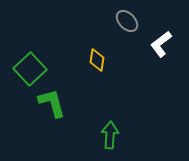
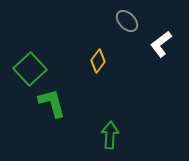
yellow diamond: moved 1 px right, 1 px down; rotated 30 degrees clockwise
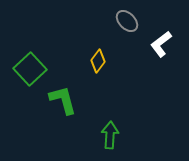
green L-shape: moved 11 px right, 3 px up
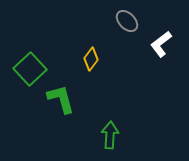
yellow diamond: moved 7 px left, 2 px up
green L-shape: moved 2 px left, 1 px up
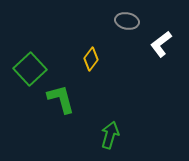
gray ellipse: rotated 35 degrees counterclockwise
green arrow: rotated 12 degrees clockwise
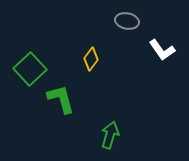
white L-shape: moved 1 px right, 6 px down; rotated 88 degrees counterclockwise
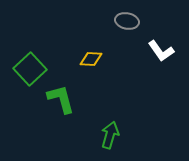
white L-shape: moved 1 px left, 1 px down
yellow diamond: rotated 55 degrees clockwise
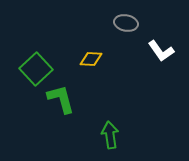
gray ellipse: moved 1 px left, 2 px down
green square: moved 6 px right
green arrow: rotated 24 degrees counterclockwise
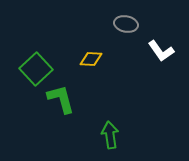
gray ellipse: moved 1 px down
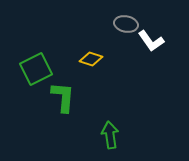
white L-shape: moved 10 px left, 10 px up
yellow diamond: rotated 15 degrees clockwise
green square: rotated 16 degrees clockwise
green L-shape: moved 2 px right, 2 px up; rotated 20 degrees clockwise
